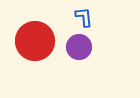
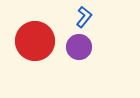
blue L-shape: rotated 45 degrees clockwise
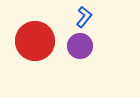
purple circle: moved 1 px right, 1 px up
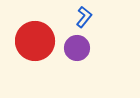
purple circle: moved 3 px left, 2 px down
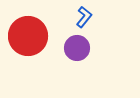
red circle: moved 7 px left, 5 px up
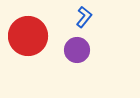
purple circle: moved 2 px down
